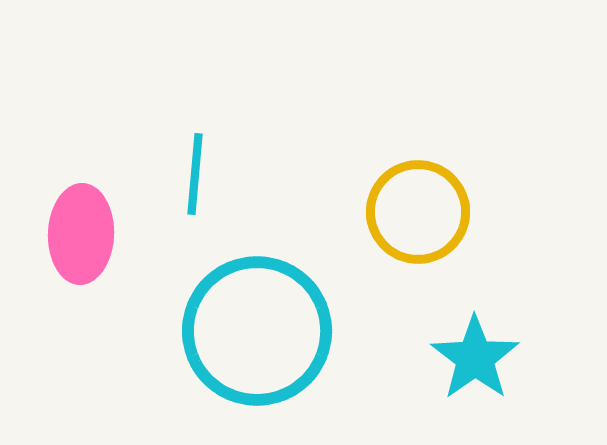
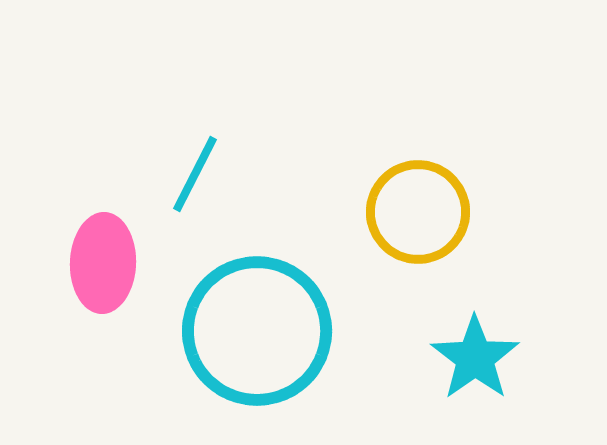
cyan line: rotated 22 degrees clockwise
pink ellipse: moved 22 px right, 29 px down
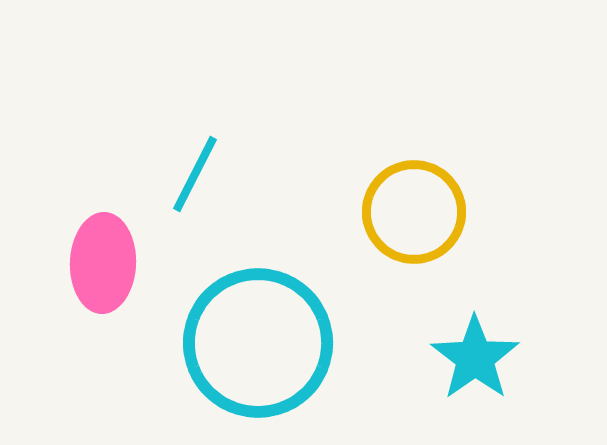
yellow circle: moved 4 px left
cyan circle: moved 1 px right, 12 px down
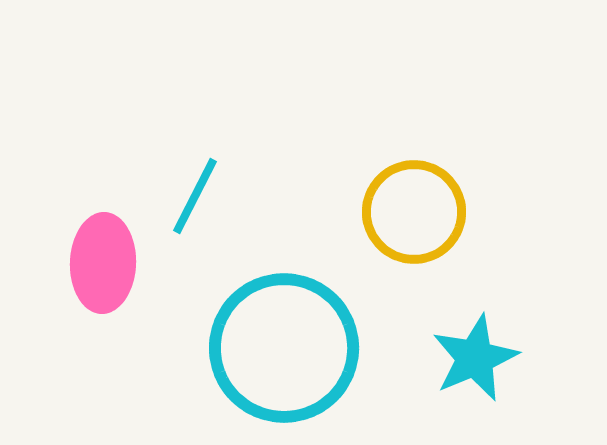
cyan line: moved 22 px down
cyan circle: moved 26 px right, 5 px down
cyan star: rotated 12 degrees clockwise
